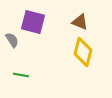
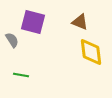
yellow diamond: moved 8 px right; rotated 20 degrees counterclockwise
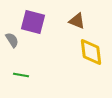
brown triangle: moved 3 px left, 1 px up
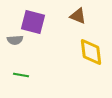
brown triangle: moved 1 px right, 5 px up
gray semicircle: moved 3 px right; rotated 119 degrees clockwise
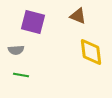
gray semicircle: moved 1 px right, 10 px down
